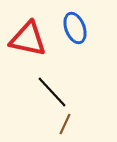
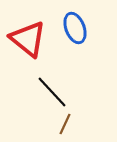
red triangle: rotated 27 degrees clockwise
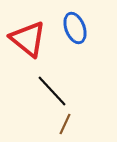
black line: moved 1 px up
